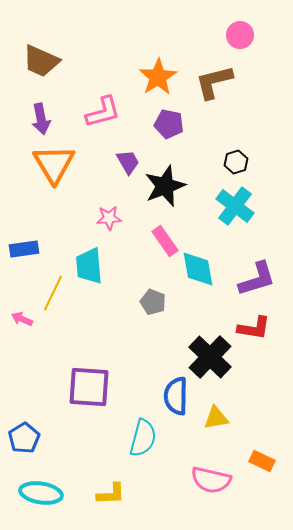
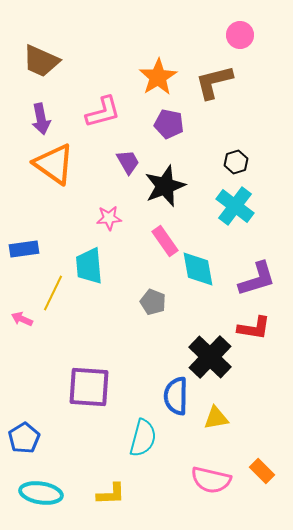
orange triangle: rotated 24 degrees counterclockwise
orange rectangle: moved 10 px down; rotated 20 degrees clockwise
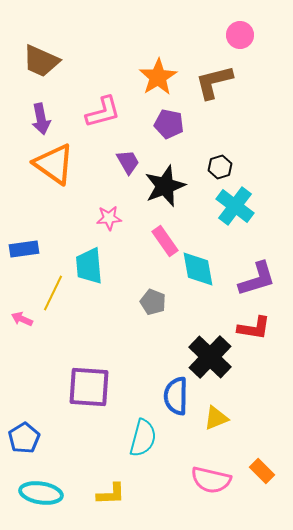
black hexagon: moved 16 px left, 5 px down
yellow triangle: rotated 12 degrees counterclockwise
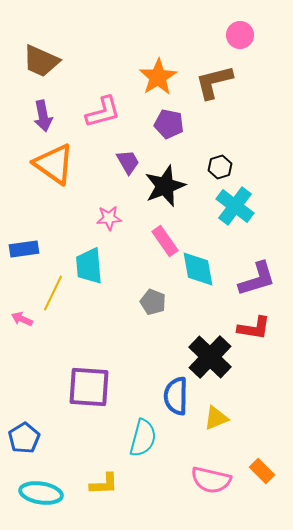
purple arrow: moved 2 px right, 3 px up
yellow L-shape: moved 7 px left, 10 px up
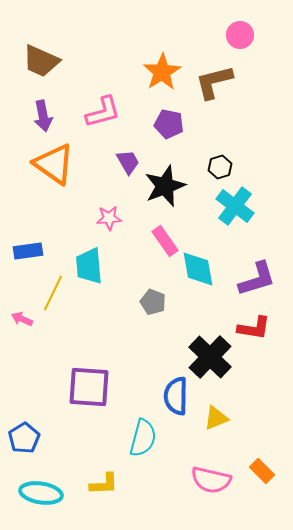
orange star: moved 4 px right, 5 px up
blue rectangle: moved 4 px right, 2 px down
